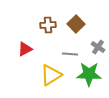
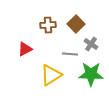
gray cross: moved 7 px left, 3 px up
green star: moved 2 px right
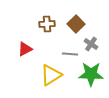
brown cross: moved 1 px left, 1 px up
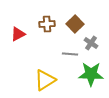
brown square: moved 1 px left
gray cross: moved 1 px up
red triangle: moved 7 px left, 15 px up
yellow triangle: moved 6 px left, 5 px down
